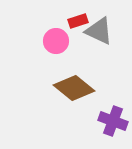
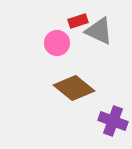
pink circle: moved 1 px right, 2 px down
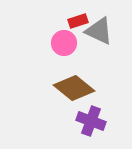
pink circle: moved 7 px right
purple cross: moved 22 px left
